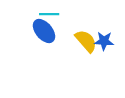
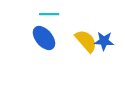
blue ellipse: moved 7 px down
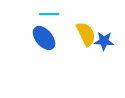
yellow semicircle: moved 7 px up; rotated 15 degrees clockwise
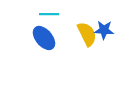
yellow semicircle: moved 1 px right
blue star: moved 11 px up
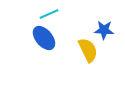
cyan line: rotated 24 degrees counterclockwise
yellow semicircle: moved 1 px right, 16 px down
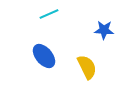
blue ellipse: moved 18 px down
yellow semicircle: moved 1 px left, 17 px down
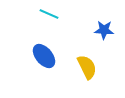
cyan line: rotated 48 degrees clockwise
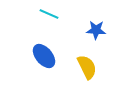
blue star: moved 8 px left
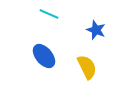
blue star: rotated 18 degrees clockwise
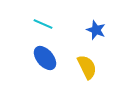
cyan line: moved 6 px left, 10 px down
blue ellipse: moved 1 px right, 2 px down
